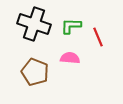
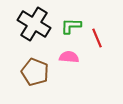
black cross: rotated 12 degrees clockwise
red line: moved 1 px left, 1 px down
pink semicircle: moved 1 px left, 1 px up
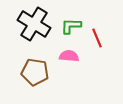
pink semicircle: moved 1 px up
brown pentagon: rotated 12 degrees counterclockwise
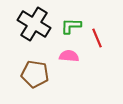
brown pentagon: moved 2 px down
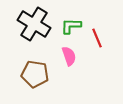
pink semicircle: rotated 66 degrees clockwise
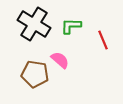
red line: moved 6 px right, 2 px down
pink semicircle: moved 9 px left, 4 px down; rotated 30 degrees counterclockwise
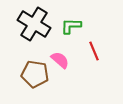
red line: moved 9 px left, 11 px down
